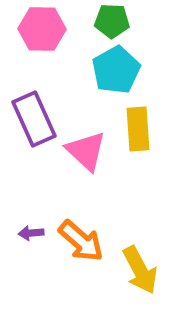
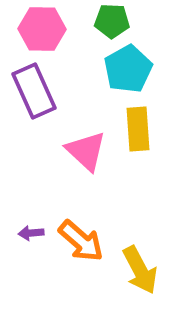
cyan pentagon: moved 12 px right, 1 px up
purple rectangle: moved 28 px up
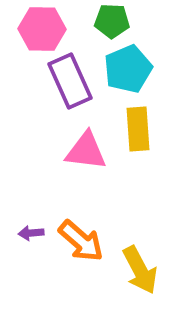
cyan pentagon: rotated 6 degrees clockwise
purple rectangle: moved 36 px right, 10 px up
pink triangle: rotated 36 degrees counterclockwise
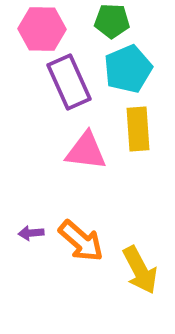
purple rectangle: moved 1 px left, 1 px down
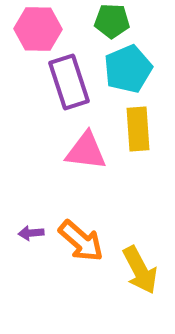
pink hexagon: moved 4 px left
purple rectangle: rotated 6 degrees clockwise
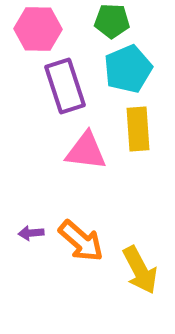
purple rectangle: moved 4 px left, 4 px down
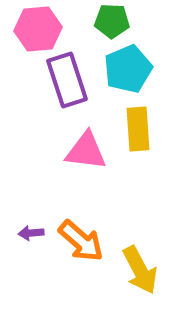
pink hexagon: rotated 6 degrees counterclockwise
purple rectangle: moved 2 px right, 6 px up
